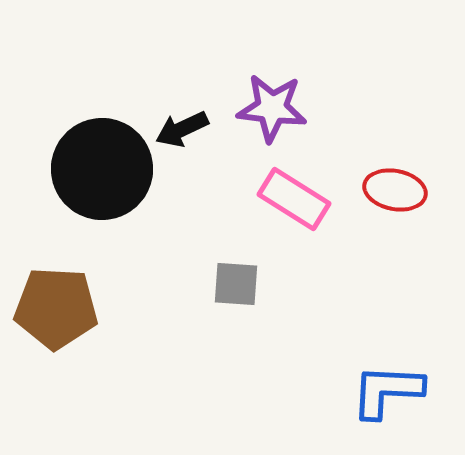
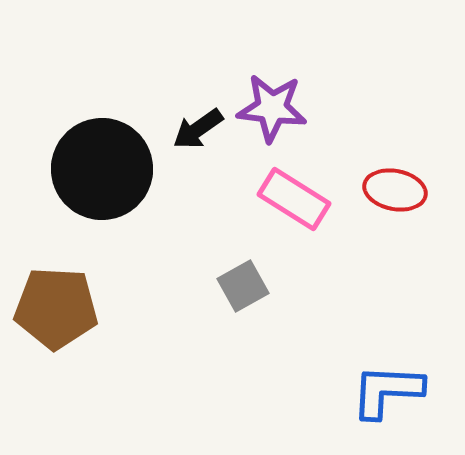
black arrow: moved 16 px right; rotated 10 degrees counterclockwise
gray square: moved 7 px right, 2 px down; rotated 33 degrees counterclockwise
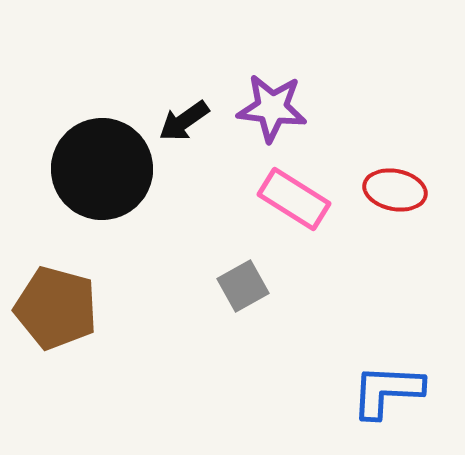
black arrow: moved 14 px left, 8 px up
brown pentagon: rotated 12 degrees clockwise
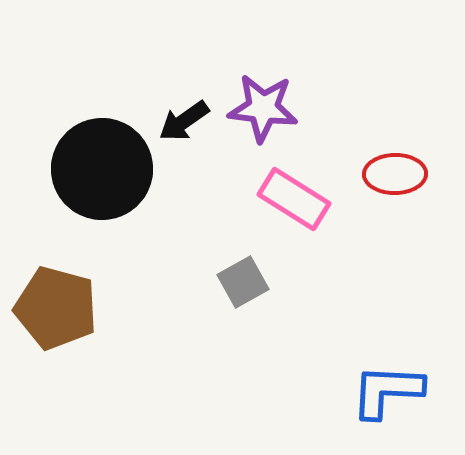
purple star: moved 9 px left
red ellipse: moved 16 px up; rotated 12 degrees counterclockwise
gray square: moved 4 px up
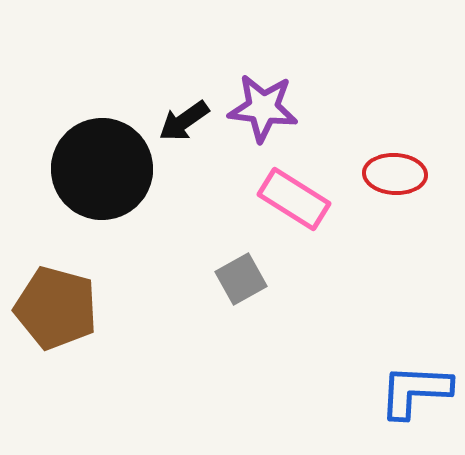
red ellipse: rotated 4 degrees clockwise
gray square: moved 2 px left, 3 px up
blue L-shape: moved 28 px right
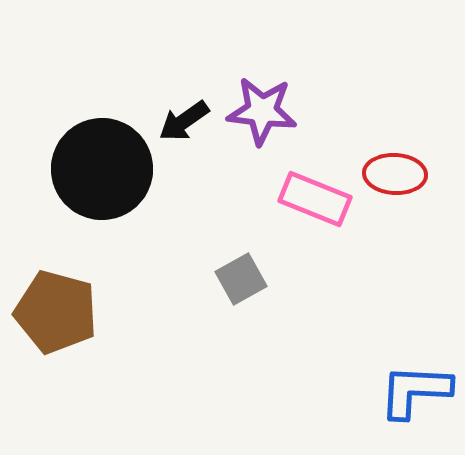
purple star: moved 1 px left, 3 px down
pink rectangle: moved 21 px right; rotated 10 degrees counterclockwise
brown pentagon: moved 4 px down
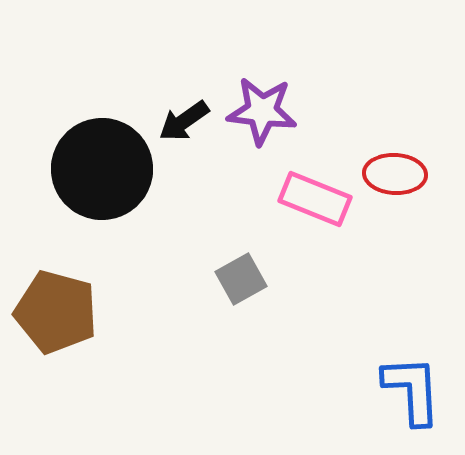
blue L-shape: moved 3 px left, 1 px up; rotated 84 degrees clockwise
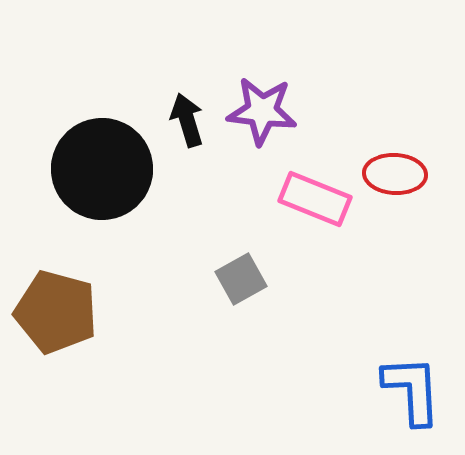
black arrow: moved 3 px right, 1 px up; rotated 108 degrees clockwise
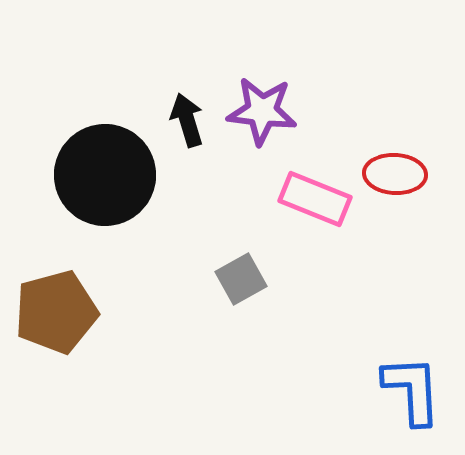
black circle: moved 3 px right, 6 px down
brown pentagon: rotated 30 degrees counterclockwise
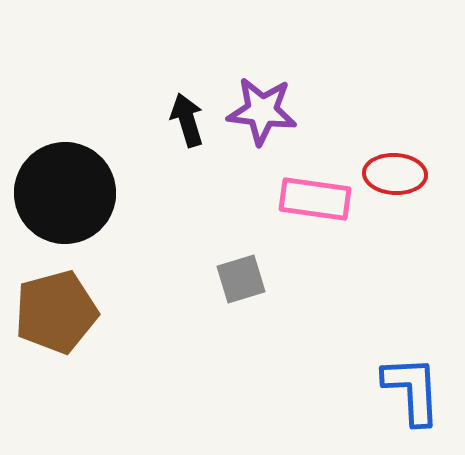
black circle: moved 40 px left, 18 px down
pink rectangle: rotated 14 degrees counterclockwise
gray square: rotated 12 degrees clockwise
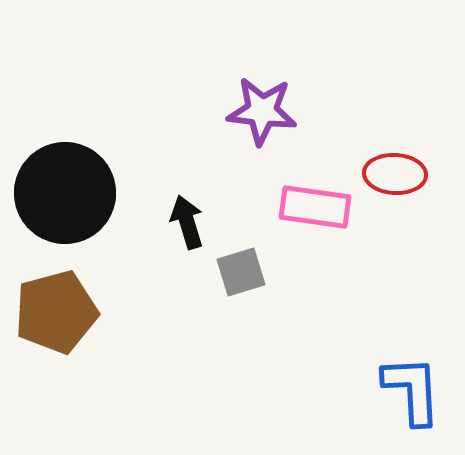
black arrow: moved 102 px down
pink rectangle: moved 8 px down
gray square: moved 7 px up
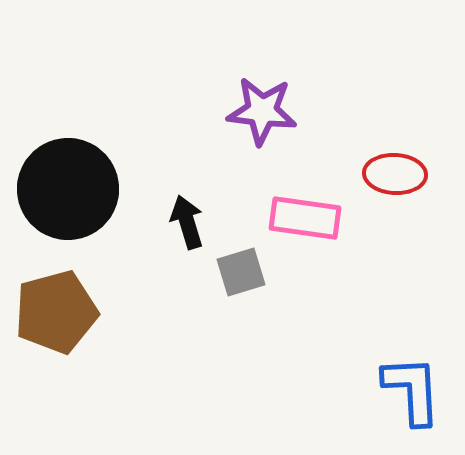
black circle: moved 3 px right, 4 px up
pink rectangle: moved 10 px left, 11 px down
